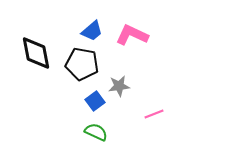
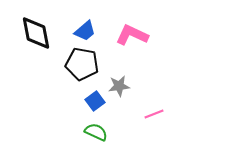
blue trapezoid: moved 7 px left
black diamond: moved 20 px up
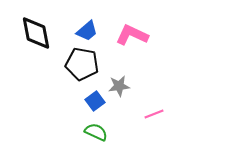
blue trapezoid: moved 2 px right
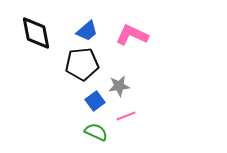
black pentagon: rotated 16 degrees counterclockwise
pink line: moved 28 px left, 2 px down
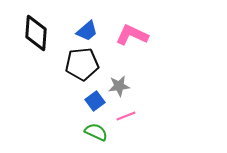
black diamond: rotated 15 degrees clockwise
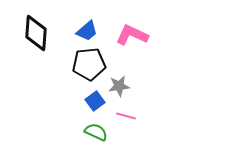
black pentagon: moved 7 px right
pink line: rotated 36 degrees clockwise
